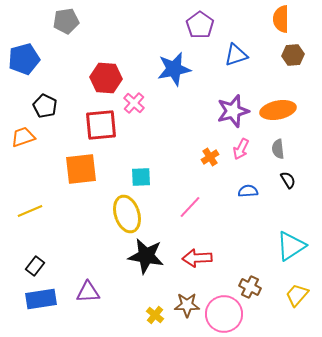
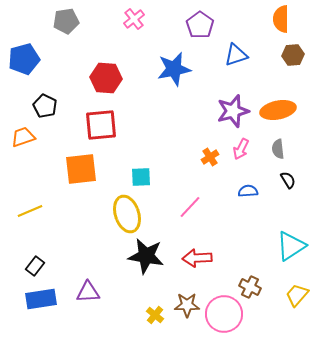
pink cross: moved 84 px up; rotated 10 degrees clockwise
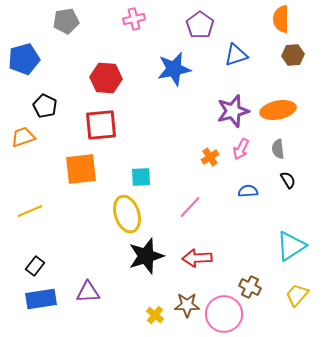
pink cross: rotated 25 degrees clockwise
black star: rotated 27 degrees counterclockwise
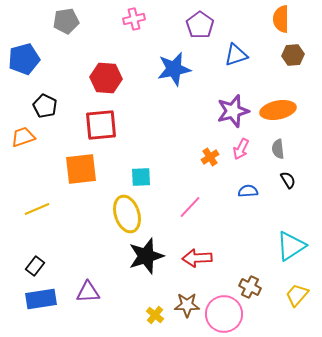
yellow line: moved 7 px right, 2 px up
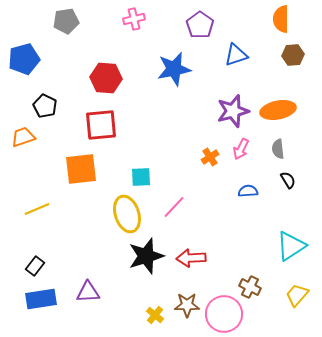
pink line: moved 16 px left
red arrow: moved 6 px left
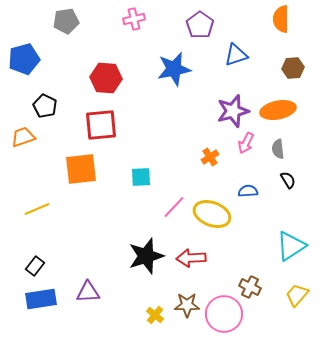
brown hexagon: moved 13 px down
pink arrow: moved 5 px right, 6 px up
yellow ellipse: moved 85 px right; rotated 51 degrees counterclockwise
